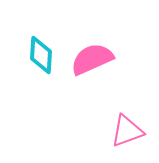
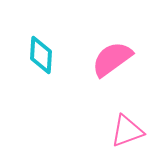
pink semicircle: moved 20 px right; rotated 12 degrees counterclockwise
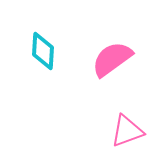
cyan diamond: moved 2 px right, 4 px up
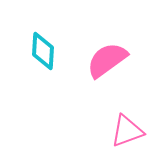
pink semicircle: moved 5 px left, 1 px down
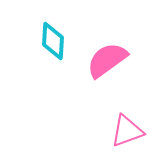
cyan diamond: moved 10 px right, 10 px up
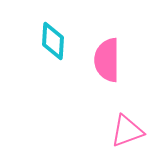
pink semicircle: rotated 54 degrees counterclockwise
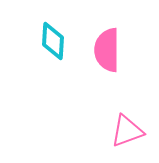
pink semicircle: moved 10 px up
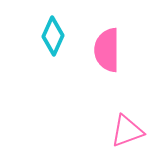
cyan diamond: moved 5 px up; rotated 21 degrees clockwise
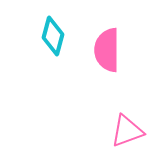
cyan diamond: rotated 9 degrees counterclockwise
